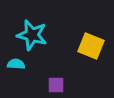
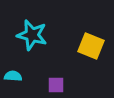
cyan semicircle: moved 3 px left, 12 px down
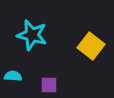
yellow square: rotated 16 degrees clockwise
purple square: moved 7 px left
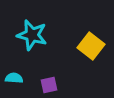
cyan semicircle: moved 1 px right, 2 px down
purple square: rotated 12 degrees counterclockwise
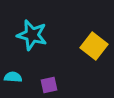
yellow square: moved 3 px right
cyan semicircle: moved 1 px left, 1 px up
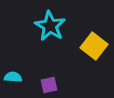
cyan star: moved 18 px right, 9 px up; rotated 16 degrees clockwise
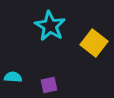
yellow square: moved 3 px up
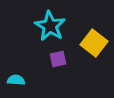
cyan semicircle: moved 3 px right, 3 px down
purple square: moved 9 px right, 26 px up
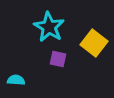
cyan star: moved 1 px left, 1 px down
purple square: rotated 24 degrees clockwise
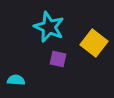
cyan star: rotated 8 degrees counterclockwise
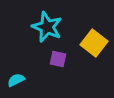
cyan star: moved 2 px left
cyan semicircle: rotated 30 degrees counterclockwise
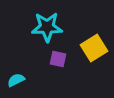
cyan star: rotated 24 degrees counterclockwise
yellow square: moved 5 px down; rotated 20 degrees clockwise
